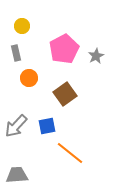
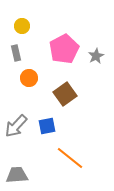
orange line: moved 5 px down
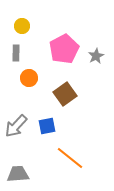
gray rectangle: rotated 14 degrees clockwise
gray trapezoid: moved 1 px right, 1 px up
